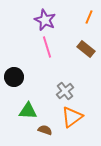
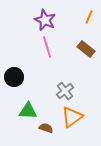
brown semicircle: moved 1 px right, 2 px up
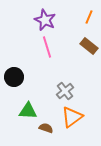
brown rectangle: moved 3 px right, 3 px up
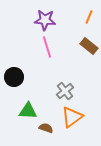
purple star: rotated 20 degrees counterclockwise
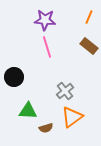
brown semicircle: rotated 144 degrees clockwise
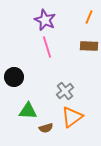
purple star: rotated 20 degrees clockwise
brown rectangle: rotated 36 degrees counterclockwise
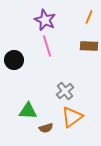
pink line: moved 1 px up
black circle: moved 17 px up
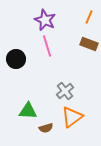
brown rectangle: moved 2 px up; rotated 18 degrees clockwise
black circle: moved 2 px right, 1 px up
